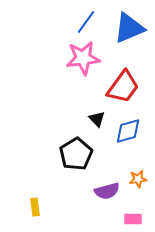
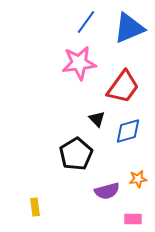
pink star: moved 4 px left, 5 px down
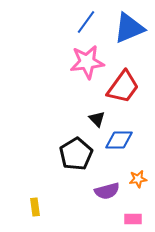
pink star: moved 8 px right, 1 px up
blue diamond: moved 9 px left, 9 px down; rotated 16 degrees clockwise
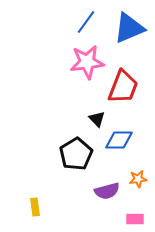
red trapezoid: rotated 15 degrees counterclockwise
pink rectangle: moved 2 px right
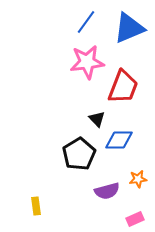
black pentagon: moved 3 px right
yellow rectangle: moved 1 px right, 1 px up
pink rectangle: rotated 24 degrees counterclockwise
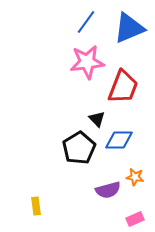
black pentagon: moved 6 px up
orange star: moved 3 px left, 2 px up; rotated 18 degrees clockwise
purple semicircle: moved 1 px right, 1 px up
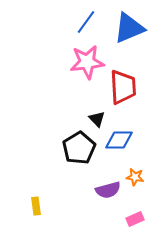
red trapezoid: rotated 24 degrees counterclockwise
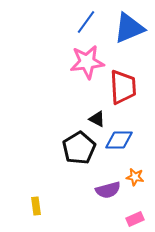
black triangle: rotated 18 degrees counterclockwise
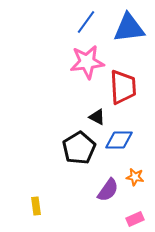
blue triangle: rotated 16 degrees clockwise
black triangle: moved 2 px up
purple semicircle: rotated 40 degrees counterclockwise
